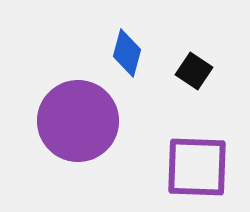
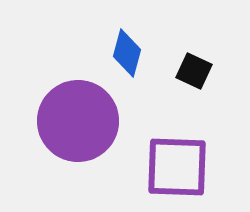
black square: rotated 9 degrees counterclockwise
purple square: moved 20 px left
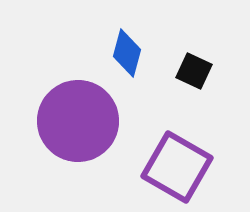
purple square: rotated 28 degrees clockwise
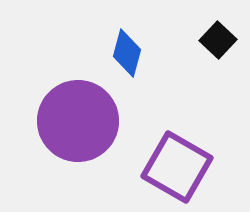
black square: moved 24 px right, 31 px up; rotated 18 degrees clockwise
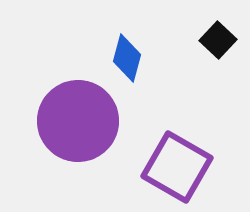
blue diamond: moved 5 px down
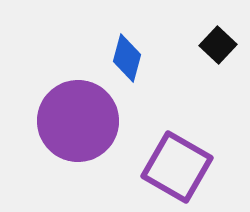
black square: moved 5 px down
